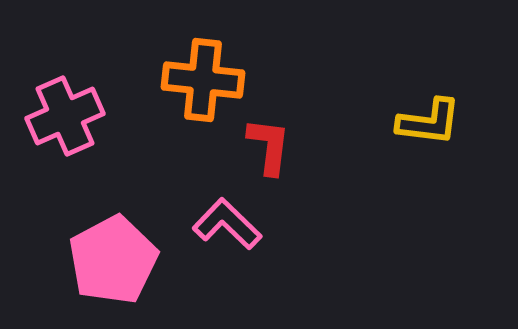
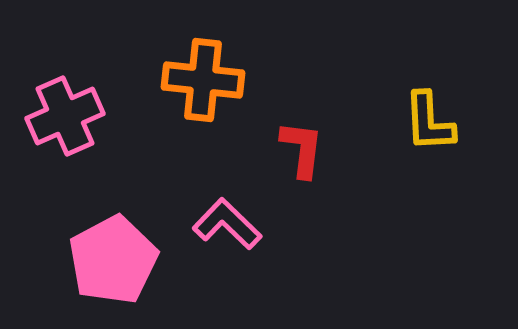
yellow L-shape: rotated 80 degrees clockwise
red L-shape: moved 33 px right, 3 px down
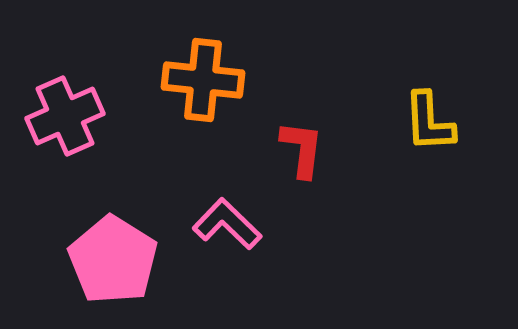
pink pentagon: rotated 12 degrees counterclockwise
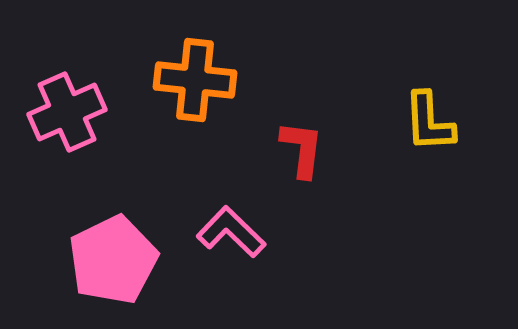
orange cross: moved 8 px left
pink cross: moved 2 px right, 4 px up
pink L-shape: moved 4 px right, 8 px down
pink pentagon: rotated 14 degrees clockwise
